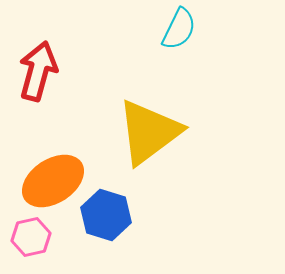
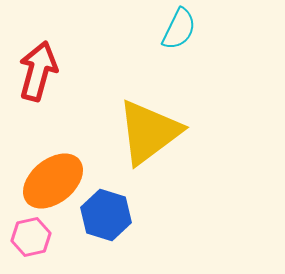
orange ellipse: rotated 6 degrees counterclockwise
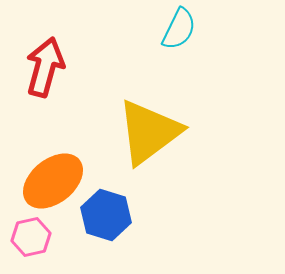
red arrow: moved 7 px right, 4 px up
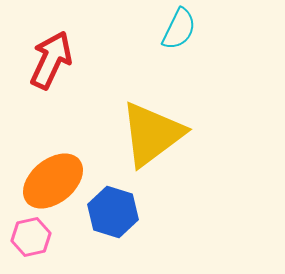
red arrow: moved 6 px right, 7 px up; rotated 10 degrees clockwise
yellow triangle: moved 3 px right, 2 px down
blue hexagon: moved 7 px right, 3 px up
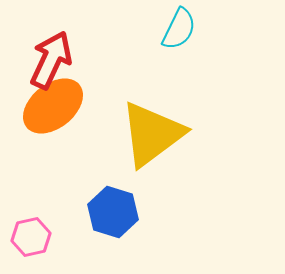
orange ellipse: moved 75 px up
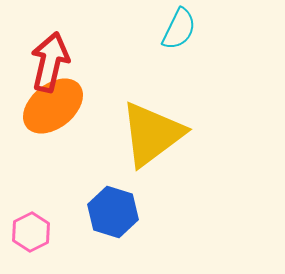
red arrow: moved 1 px left, 2 px down; rotated 12 degrees counterclockwise
pink hexagon: moved 5 px up; rotated 15 degrees counterclockwise
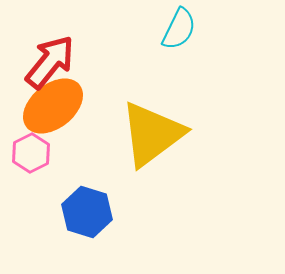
red arrow: rotated 26 degrees clockwise
blue hexagon: moved 26 px left
pink hexagon: moved 79 px up
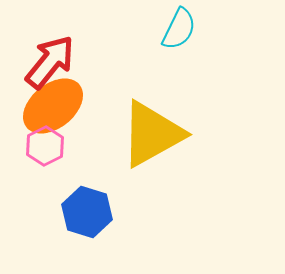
yellow triangle: rotated 8 degrees clockwise
pink hexagon: moved 14 px right, 7 px up
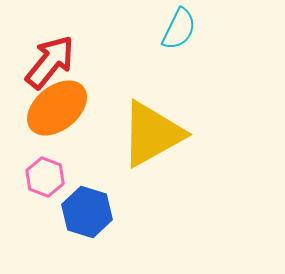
orange ellipse: moved 4 px right, 2 px down
pink hexagon: moved 31 px down; rotated 12 degrees counterclockwise
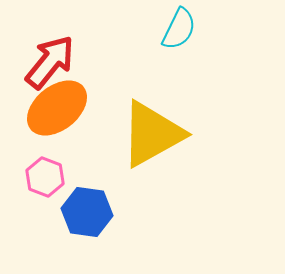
blue hexagon: rotated 9 degrees counterclockwise
